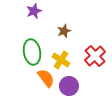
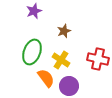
green ellipse: rotated 30 degrees clockwise
red cross: moved 3 px right, 3 px down; rotated 35 degrees counterclockwise
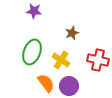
purple star: rotated 28 degrees clockwise
brown star: moved 8 px right, 2 px down
red cross: moved 1 px down
orange semicircle: moved 5 px down
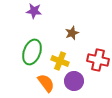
yellow cross: moved 1 px left, 1 px down; rotated 12 degrees counterclockwise
purple circle: moved 5 px right, 5 px up
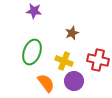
yellow cross: moved 4 px right
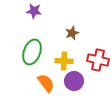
yellow cross: rotated 18 degrees counterclockwise
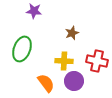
green ellipse: moved 10 px left, 3 px up
red cross: moved 1 px left, 1 px down
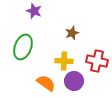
purple star: rotated 14 degrees clockwise
green ellipse: moved 1 px right, 2 px up
orange semicircle: rotated 18 degrees counterclockwise
